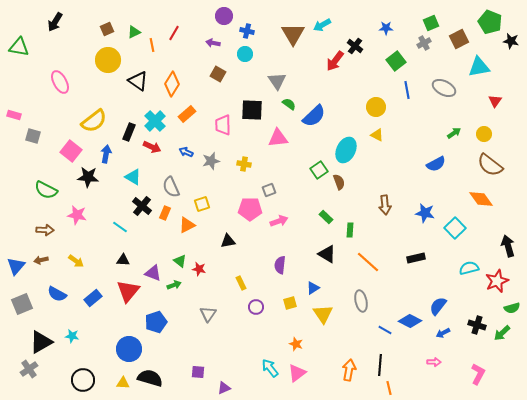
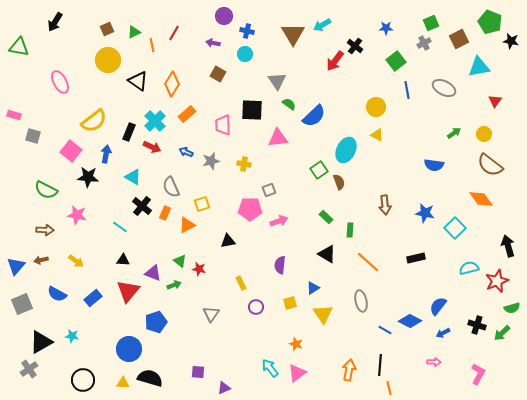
blue semicircle at (436, 164): moved 2 px left, 1 px down; rotated 36 degrees clockwise
gray triangle at (208, 314): moved 3 px right
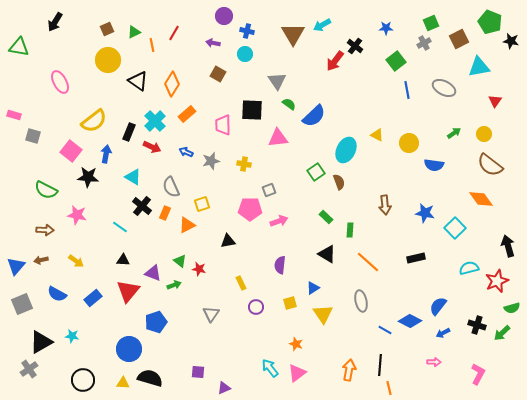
yellow circle at (376, 107): moved 33 px right, 36 px down
green square at (319, 170): moved 3 px left, 2 px down
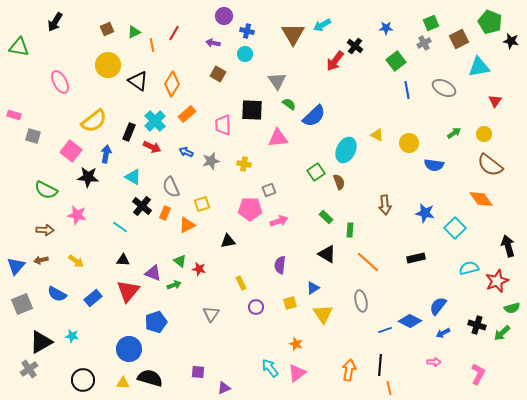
yellow circle at (108, 60): moved 5 px down
blue line at (385, 330): rotated 48 degrees counterclockwise
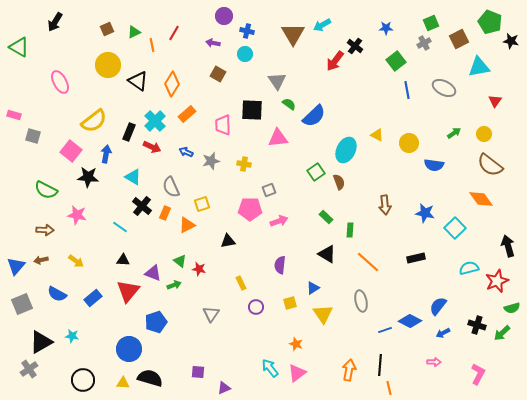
green triangle at (19, 47): rotated 20 degrees clockwise
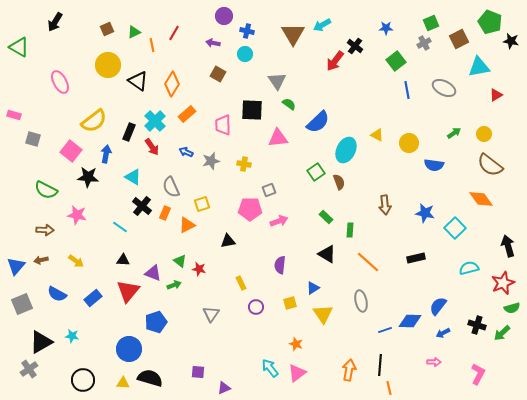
red triangle at (495, 101): moved 1 px right, 6 px up; rotated 24 degrees clockwise
blue semicircle at (314, 116): moved 4 px right, 6 px down
gray square at (33, 136): moved 3 px down
red arrow at (152, 147): rotated 30 degrees clockwise
red star at (497, 281): moved 6 px right, 2 px down
blue diamond at (410, 321): rotated 25 degrees counterclockwise
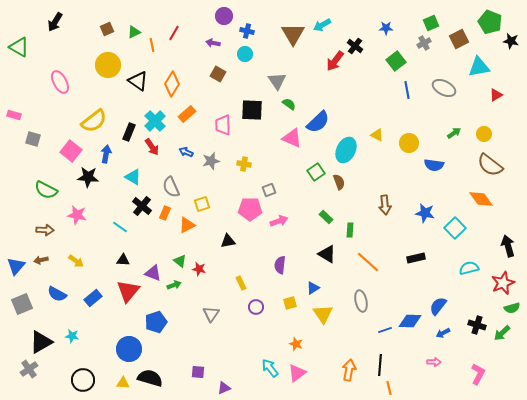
pink triangle at (278, 138): moved 14 px right; rotated 30 degrees clockwise
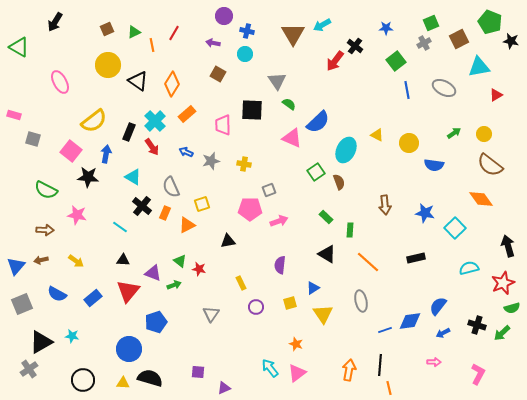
blue diamond at (410, 321): rotated 10 degrees counterclockwise
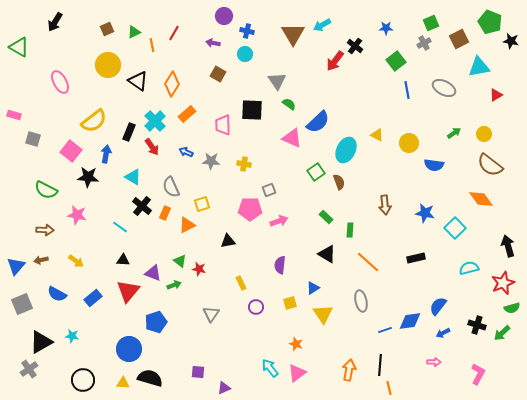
gray star at (211, 161): rotated 18 degrees clockwise
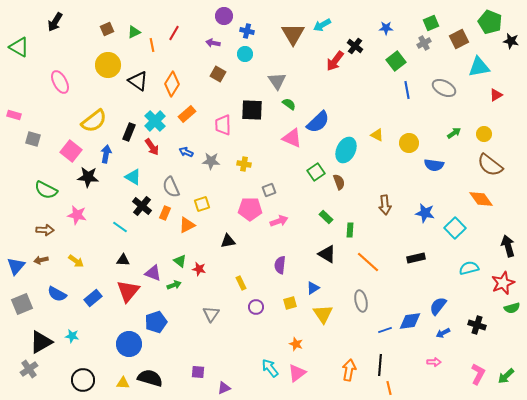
green arrow at (502, 333): moved 4 px right, 43 px down
blue circle at (129, 349): moved 5 px up
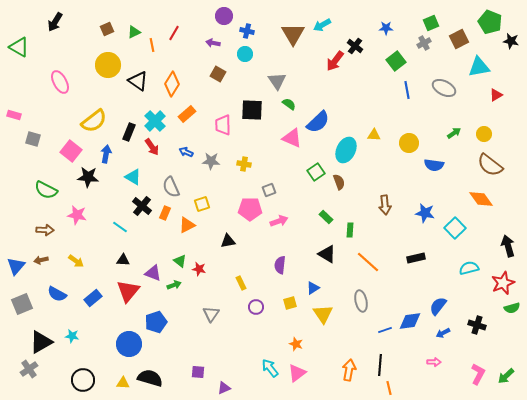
yellow triangle at (377, 135): moved 3 px left; rotated 24 degrees counterclockwise
